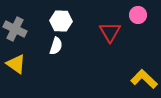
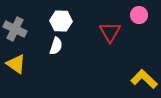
pink circle: moved 1 px right
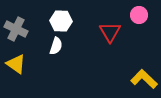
gray cross: moved 1 px right
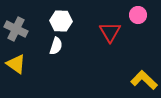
pink circle: moved 1 px left
yellow L-shape: moved 1 px down
